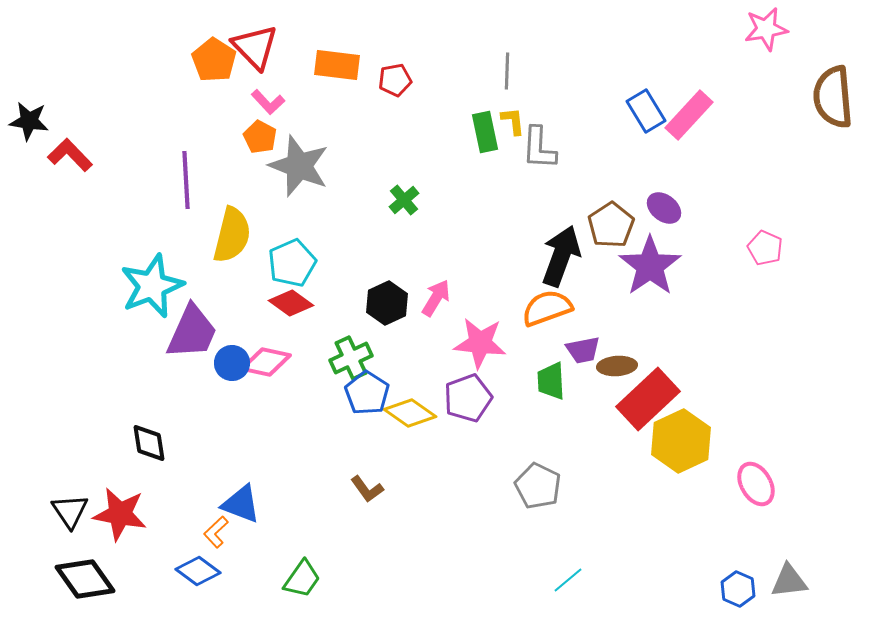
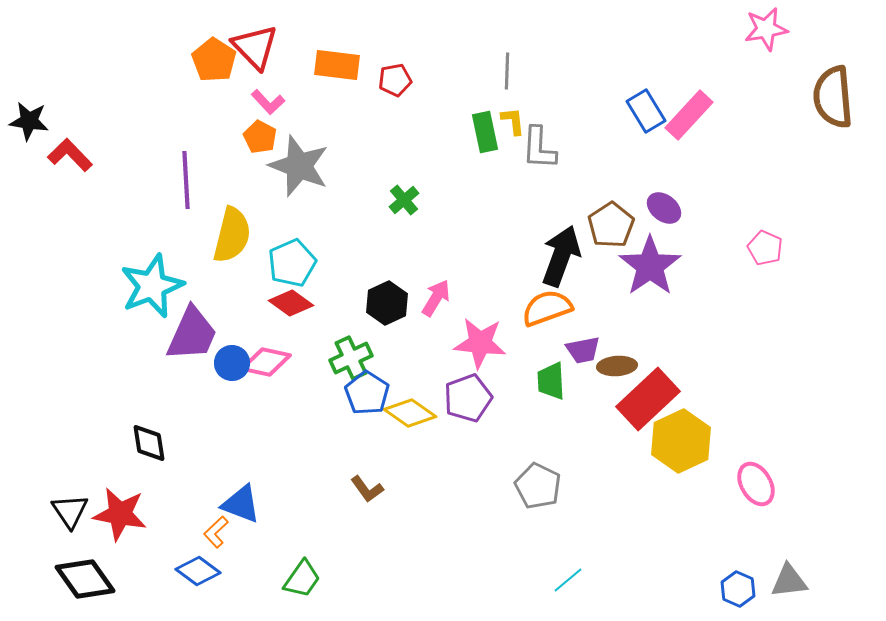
purple trapezoid at (192, 332): moved 2 px down
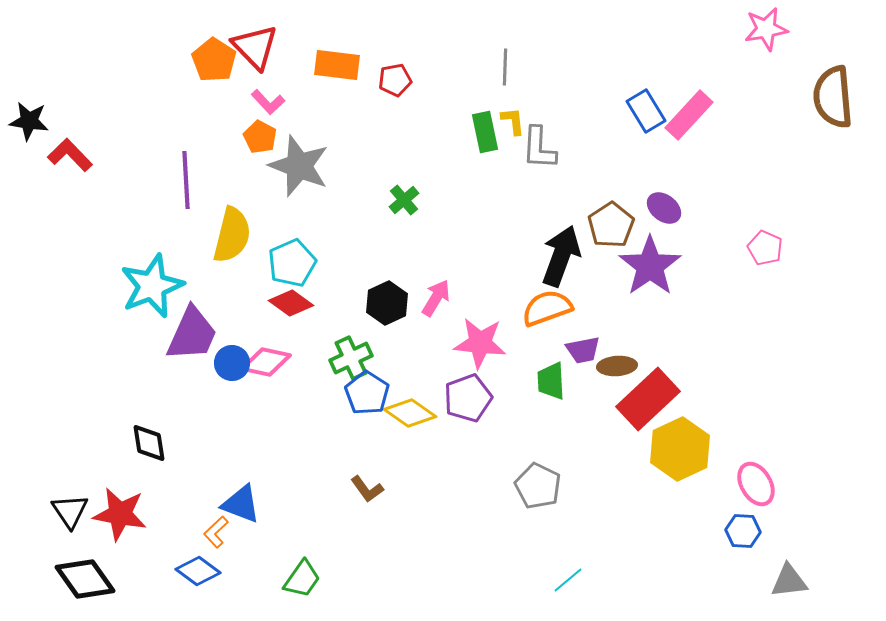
gray line at (507, 71): moved 2 px left, 4 px up
yellow hexagon at (681, 441): moved 1 px left, 8 px down
blue hexagon at (738, 589): moved 5 px right, 58 px up; rotated 20 degrees counterclockwise
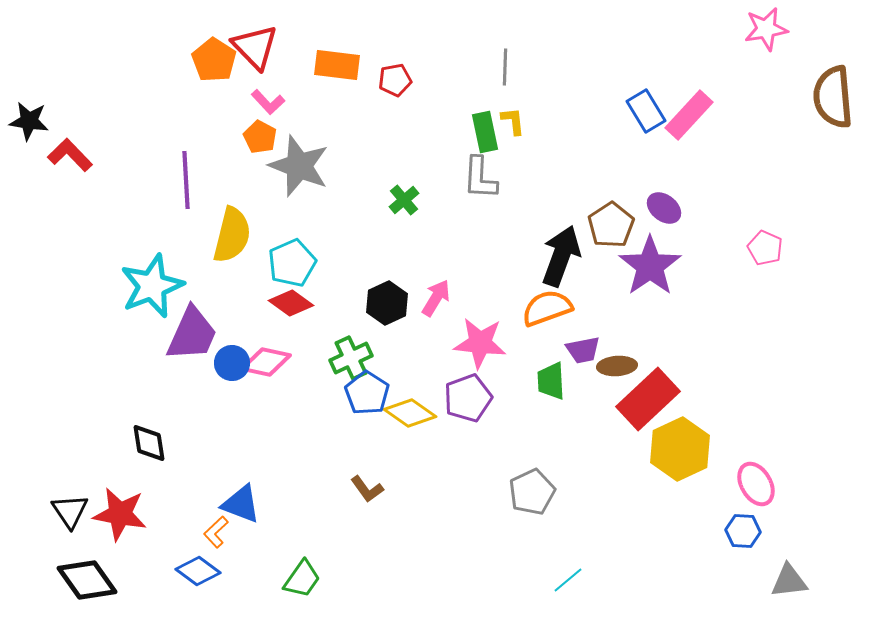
gray L-shape at (539, 148): moved 59 px left, 30 px down
gray pentagon at (538, 486): moved 6 px left, 6 px down; rotated 21 degrees clockwise
black diamond at (85, 579): moved 2 px right, 1 px down
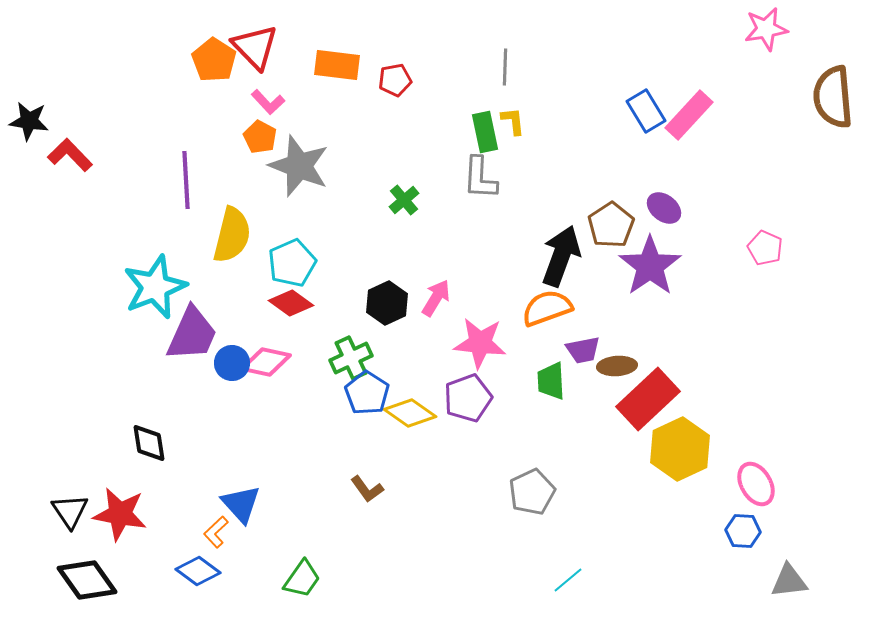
cyan star at (152, 286): moved 3 px right, 1 px down
blue triangle at (241, 504): rotated 27 degrees clockwise
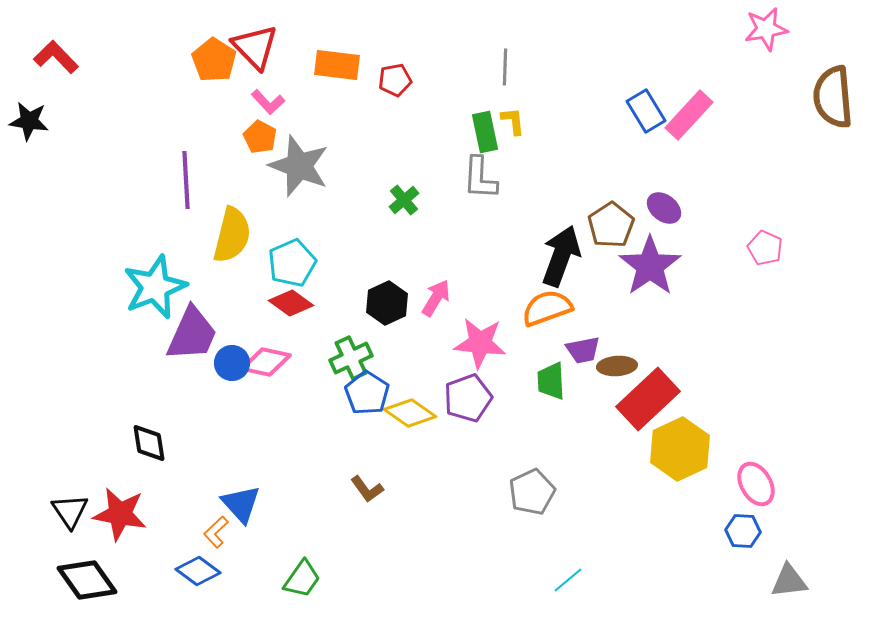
red L-shape at (70, 155): moved 14 px left, 98 px up
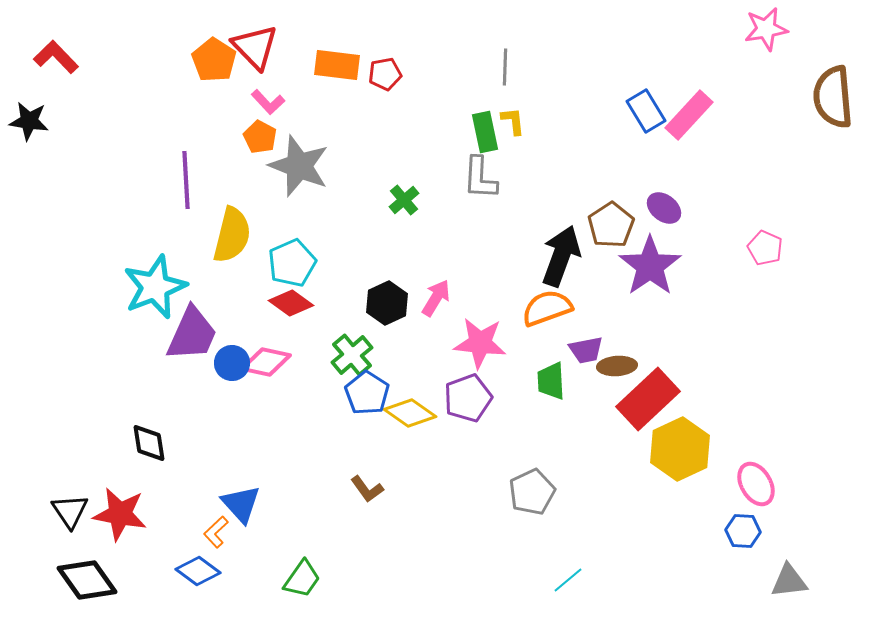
red pentagon at (395, 80): moved 10 px left, 6 px up
purple trapezoid at (583, 350): moved 3 px right
green cross at (351, 358): moved 1 px right, 3 px up; rotated 15 degrees counterclockwise
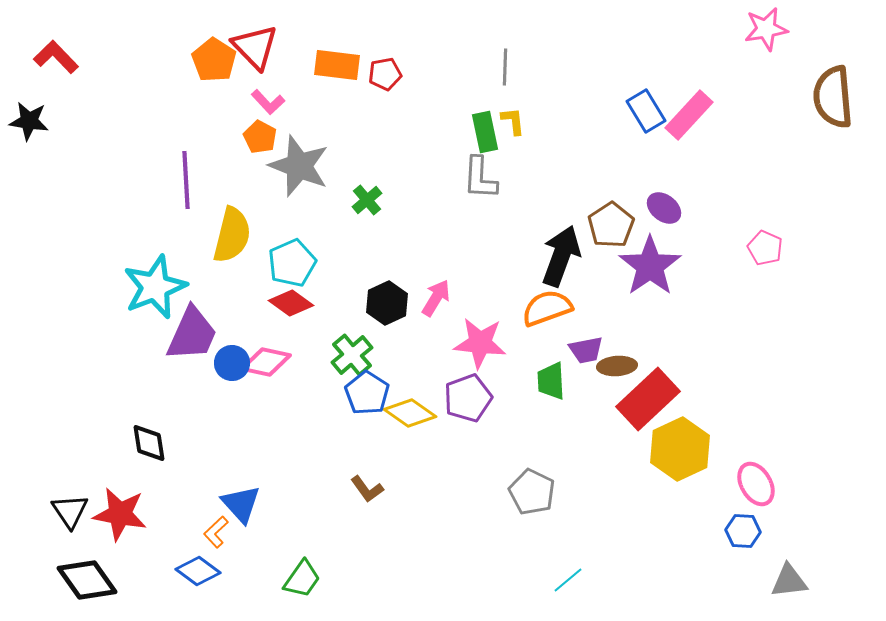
green cross at (404, 200): moved 37 px left
gray pentagon at (532, 492): rotated 21 degrees counterclockwise
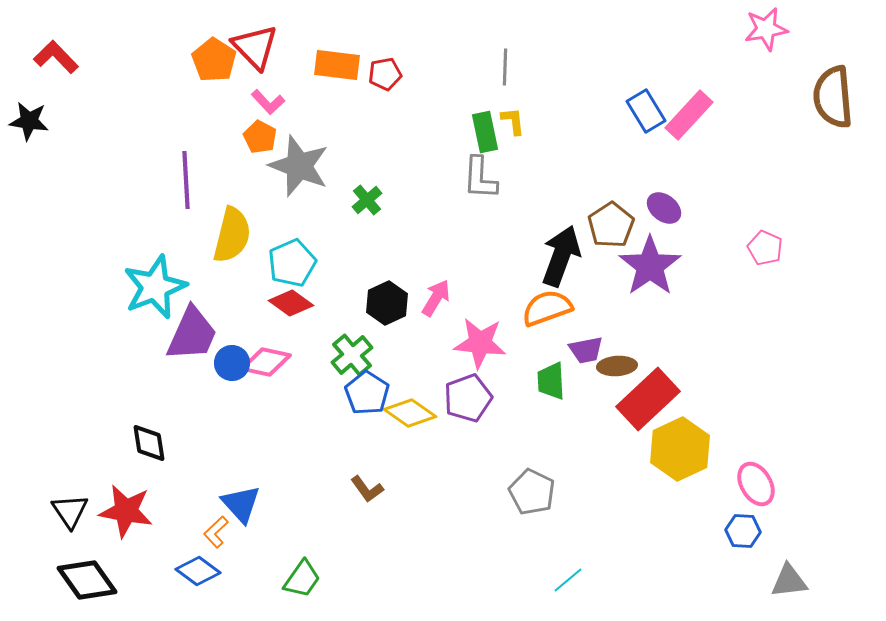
red star at (120, 514): moved 6 px right, 3 px up
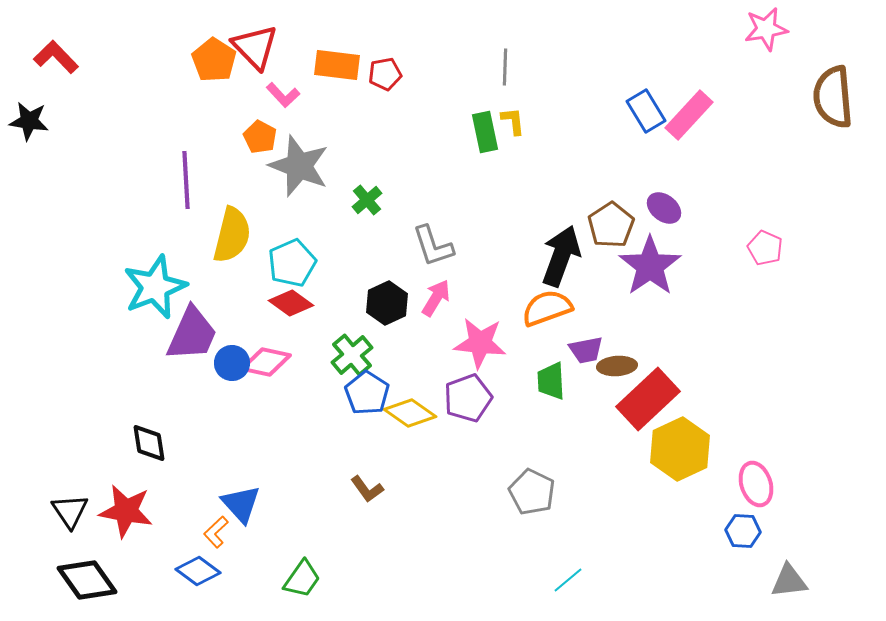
pink L-shape at (268, 102): moved 15 px right, 7 px up
gray L-shape at (480, 178): moved 47 px left, 68 px down; rotated 21 degrees counterclockwise
pink ellipse at (756, 484): rotated 12 degrees clockwise
